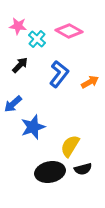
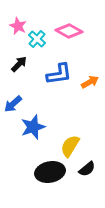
pink star: rotated 18 degrees clockwise
black arrow: moved 1 px left, 1 px up
blue L-shape: rotated 44 degrees clockwise
black semicircle: moved 4 px right; rotated 24 degrees counterclockwise
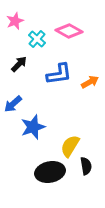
pink star: moved 3 px left, 5 px up; rotated 24 degrees clockwise
black semicircle: moved 1 px left, 3 px up; rotated 60 degrees counterclockwise
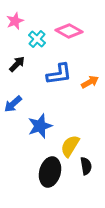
black arrow: moved 2 px left
blue star: moved 7 px right, 1 px up
black ellipse: rotated 64 degrees counterclockwise
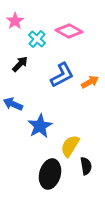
pink star: rotated 12 degrees counterclockwise
black arrow: moved 3 px right
blue L-shape: moved 3 px right, 1 px down; rotated 20 degrees counterclockwise
blue arrow: rotated 66 degrees clockwise
blue star: rotated 10 degrees counterclockwise
black ellipse: moved 2 px down
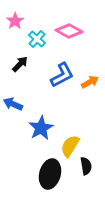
blue star: moved 1 px right, 2 px down
